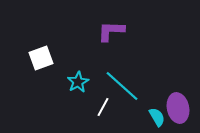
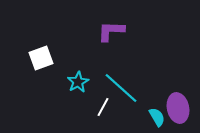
cyan line: moved 1 px left, 2 px down
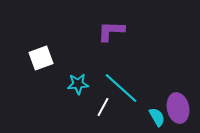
cyan star: moved 2 px down; rotated 25 degrees clockwise
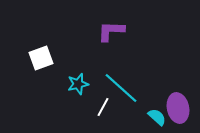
cyan star: rotated 10 degrees counterclockwise
cyan semicircle: rotated 18 degrees counterclockwise
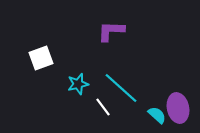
white line: rotated 66 degrees counterclockwise
cyan semicircle: moved 2 px up
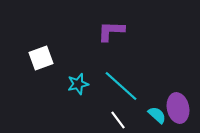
cyan line: moved 2 px up
white line: moved 15 px right, 13 px down
